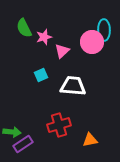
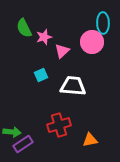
cyan ellipse: moved 1 px left, 7 px up
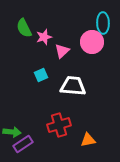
orange triangle: moved 2 px left
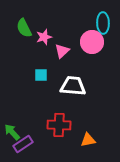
cyan square: rotated 24 degrees clockwise
red cross: rotated 20 degrees clockwise
green arrow: rotated 138 degrees counterclockwise
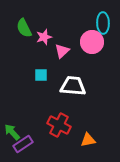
red cross: rotated 25 degrees clockwise
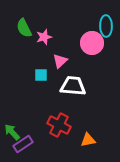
cyan ellipse: moved 3 px right, 3 px down
pink circle: moved 1 px down
pink triangle: moved 2 px left, 10 px down
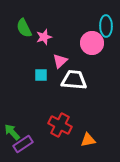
white trapezoid: moved 1 px right, 6 px up
red cross: moved 1 px right
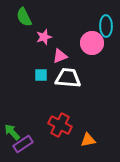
green semicircle: moved 11 px up
pink triangle: moved 5 px up; rotated 21 degrees clockwise
white trapezoid: moved 6 px left, 2 px up
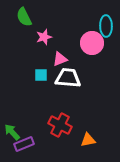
pink triangle: moved 3 px down
purple rectangle: moved 1 px right; rotated 12 degrees clockwise
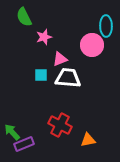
pink circle: moved 2 px down
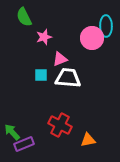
pink circle: moved 7 px up
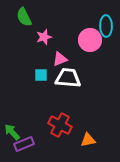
pink circle: moved 2 px left, 2 px down
